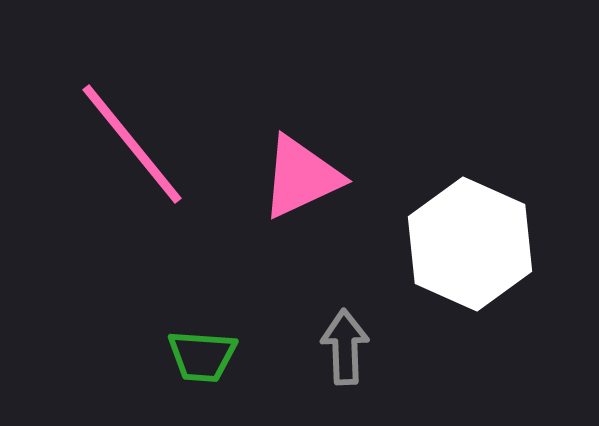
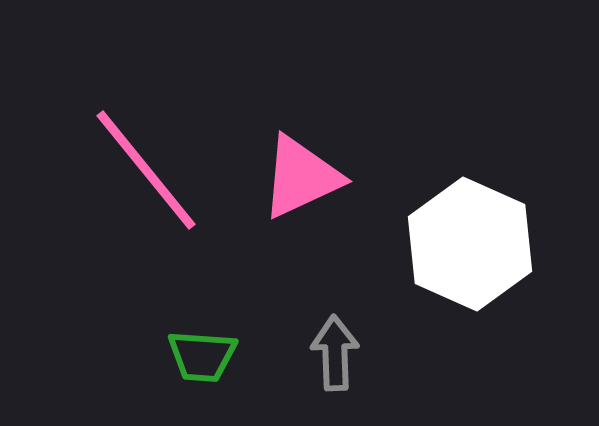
pink line: moved 14 px right, 26 px down
gray arrow: moved 10 px left, 6 px down
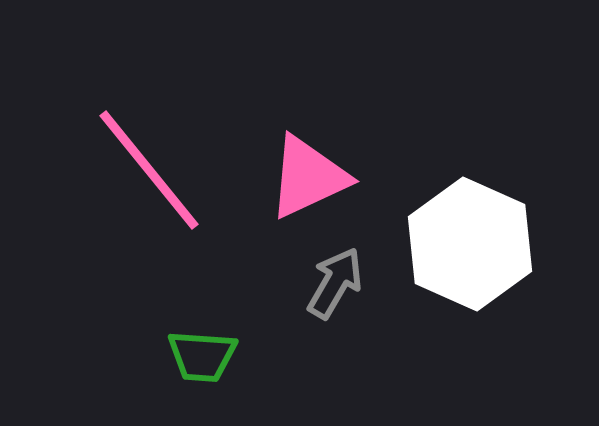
pink line: moved 3 px right
pink triangle: moved 7 px right
gray arrow: moved 70 px up; rotated 32 degrees clockwise
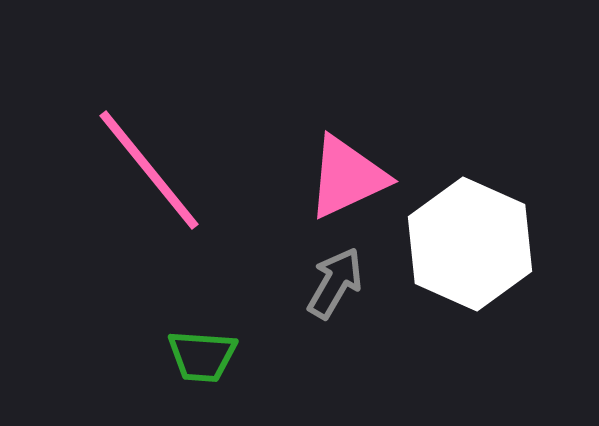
pink triangle: moved 39 px right
